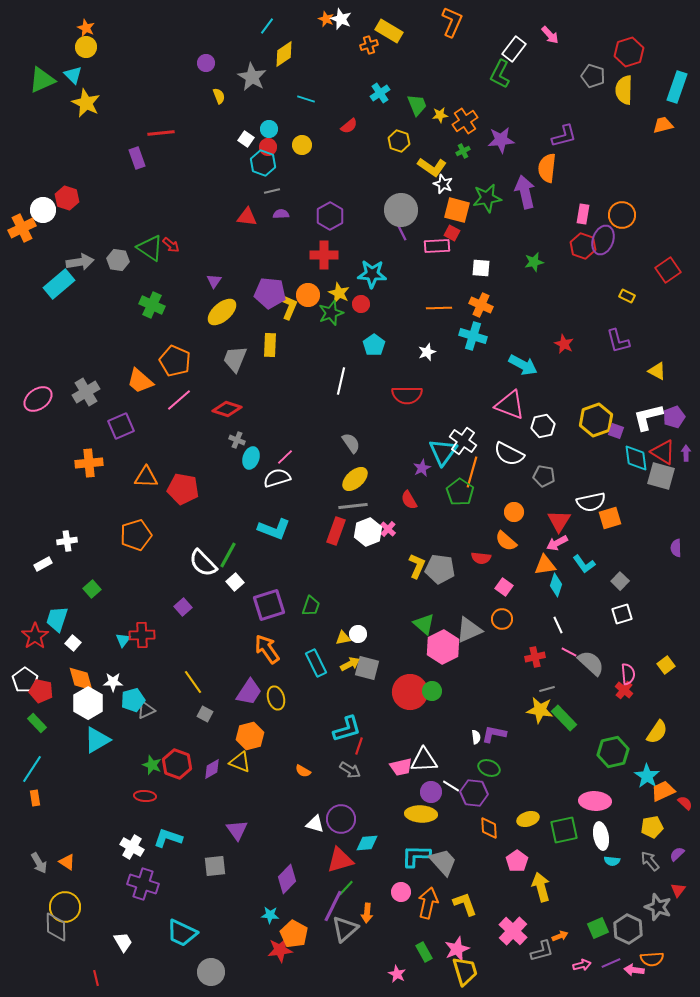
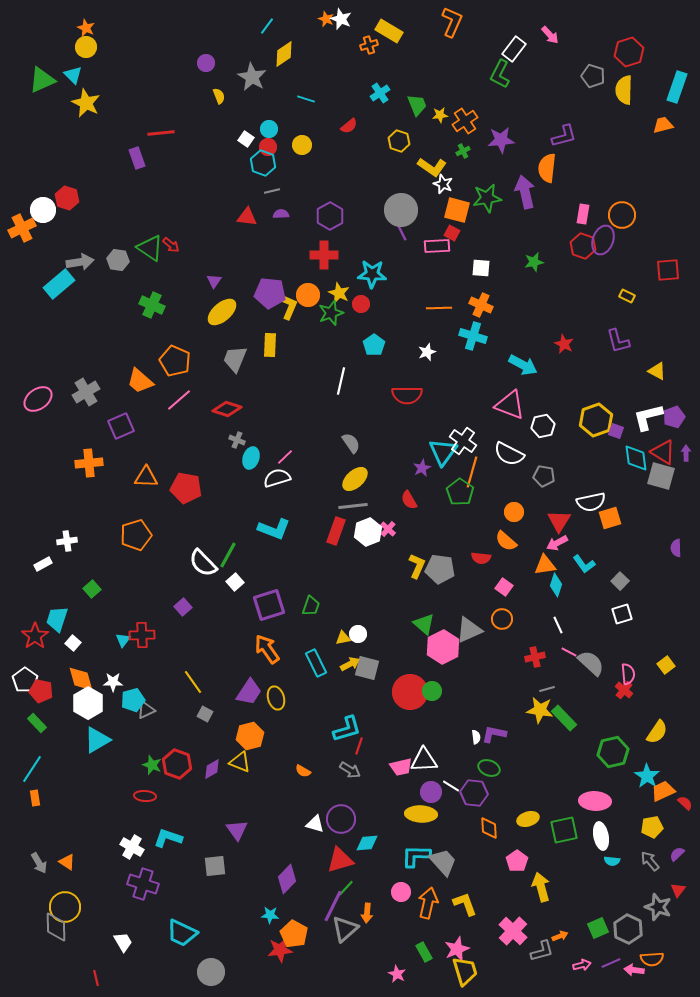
red square at (668, 270): rotated 30 degrees clockwise
red pentagon at (183, 489): moved 3 px right, 1 px up
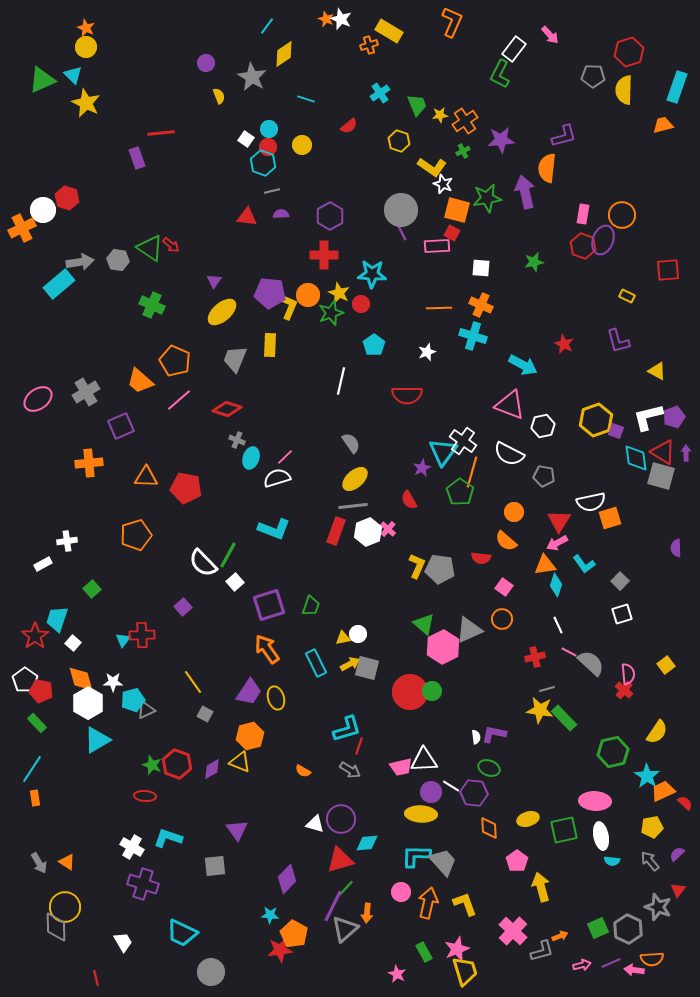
gray pentagon at (593, 76): rotated 15 degrees counterclockwise
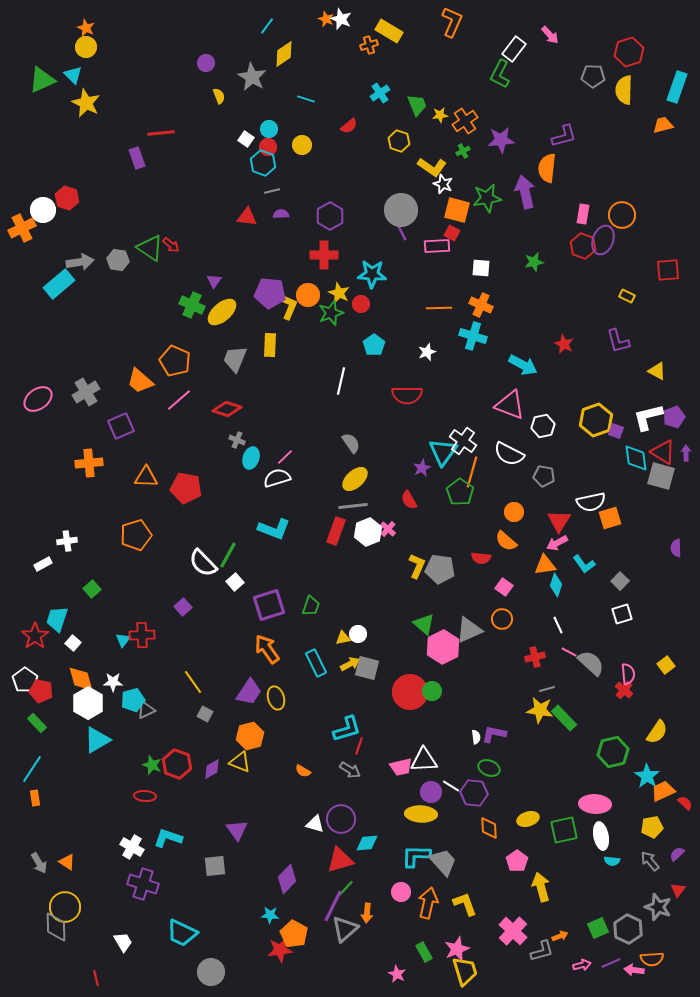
green cross at (152, 305): moved 40 px right
pink ellipse at (595, 801): moved 3 px down
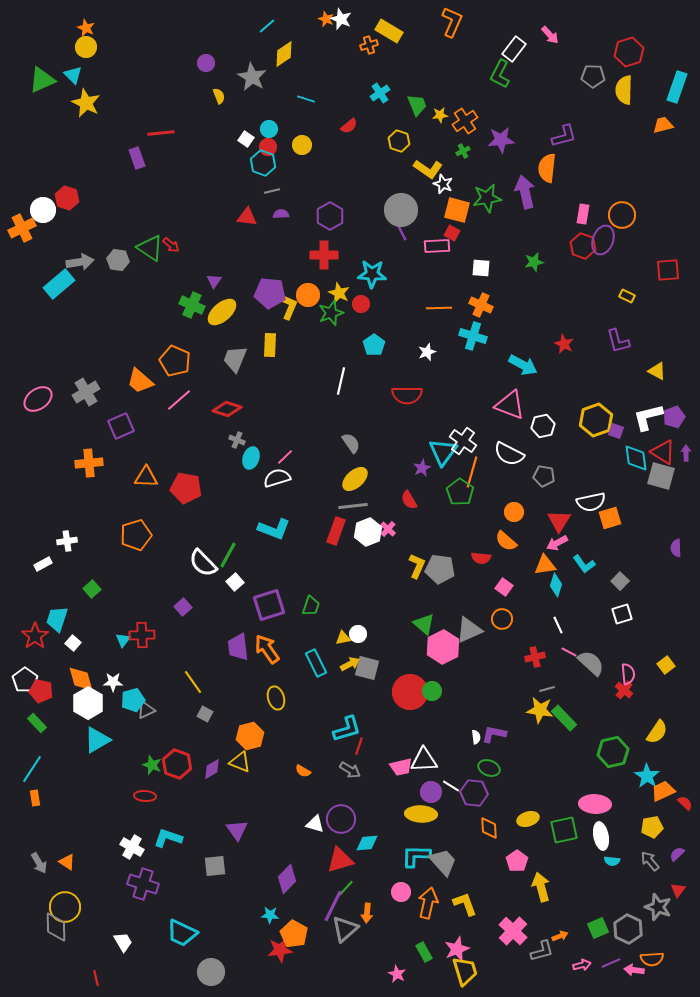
cyan line at (267, 26): rotated 12 degrees clockwise
yellow L-shape at (432, 167): moved 4 px left, 2 px down
purple trapezoid at (249, 692): moved 11 px left, 45 px up; rotated 140 degrees clockwise
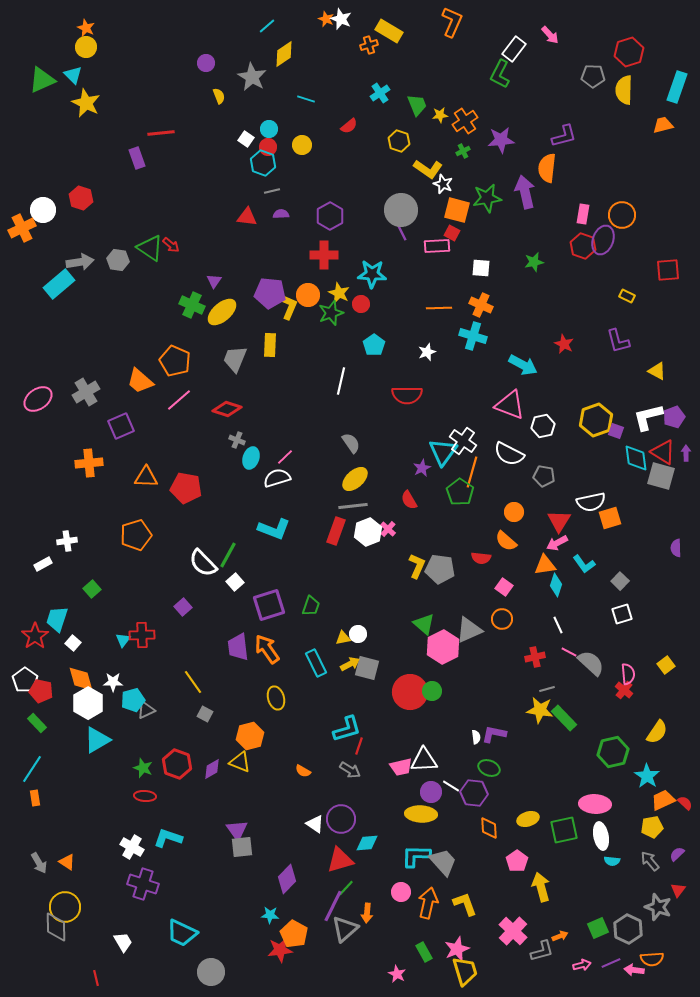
red hexagon at (67, 198): moved 14 px right
green star at (152, 765): moved 9 px left, 3 px down
orange trapezoid at (663, 791): moved 9 px down
white triangle at (315, 824): rotated 18 degrees clockwise
gray square at (215, 866): moved 27 px right, 19 px up
